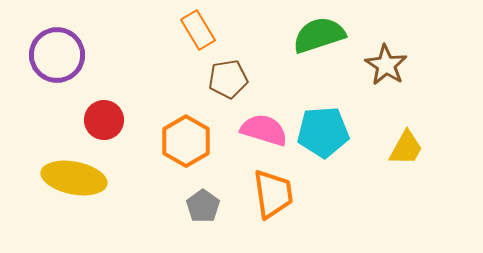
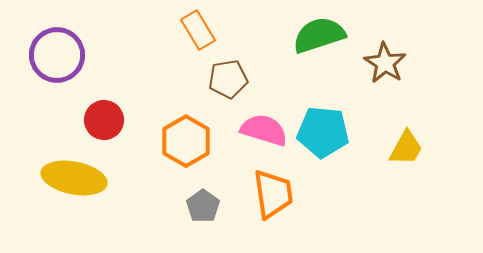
brown star: moved 1 px left, 2 px up
cyan pentagon: rotated 9 degrees clockwise
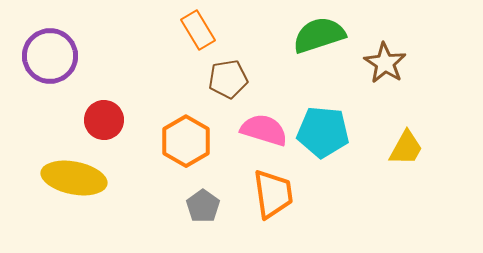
purple circle: moved 7 px left, 1 px down
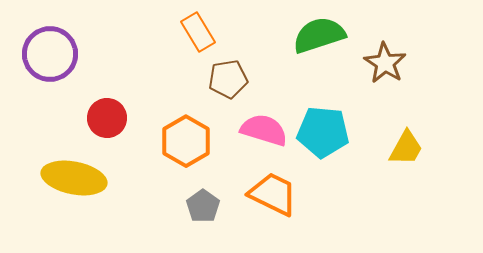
orange rectangle: moved 2 px down
purple circle: moved 2 px up
red circle: moved 3 px right, 2 px up
orange trapezoid: rotated 56 degrees counterclockwise
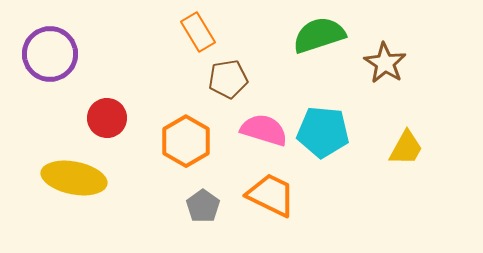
orange trapezoid: moved 2 px left, 1 px down
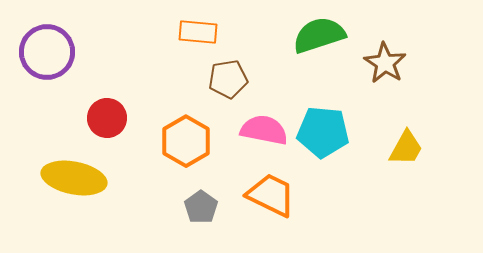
orange rectangle: rotated 54 degrees counterclockwise
purple circle: moved 3 px left, 2 px up
pink semicircle: rotated 6 degrees counterclockwise
gray pentagon: moved 2 px left, 1 px down
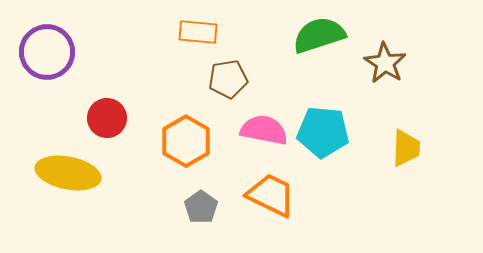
yellow trapezoid: rotated 27 degrees counterclockwise
yellow ellipse: moved 6 px left, 5 px up
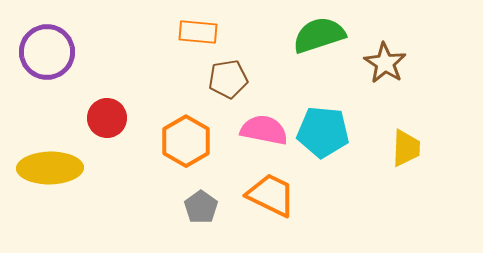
yellow ellipse: moved 18 px left, 5 px up; rotated 12 degrees counterclockwise
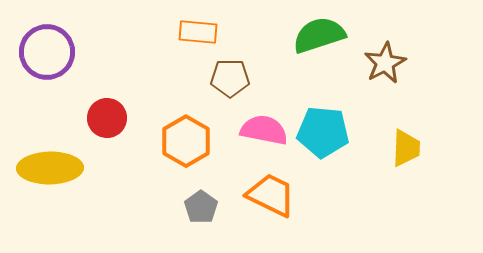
brown star: rotated 12 degrees clockwise
brown pentagon: moved 2 px right, 1 px up; rotated 9 degrees clockwise
